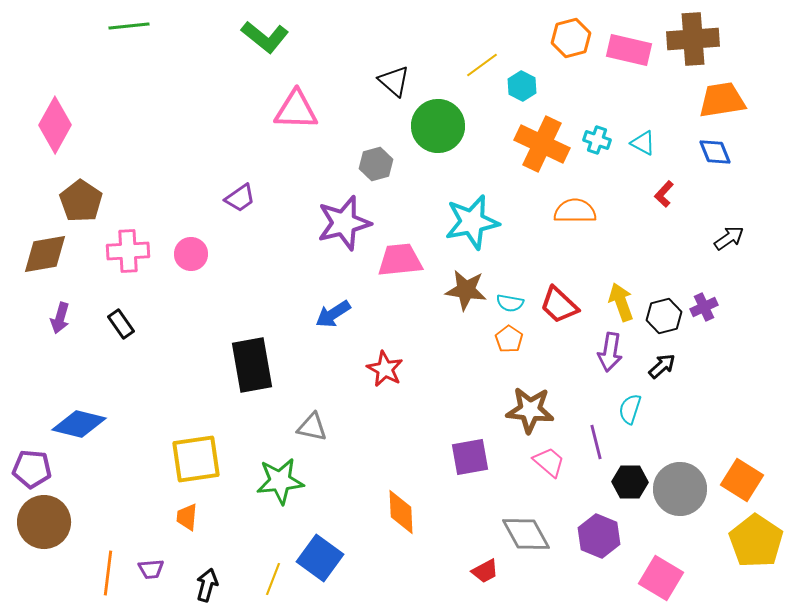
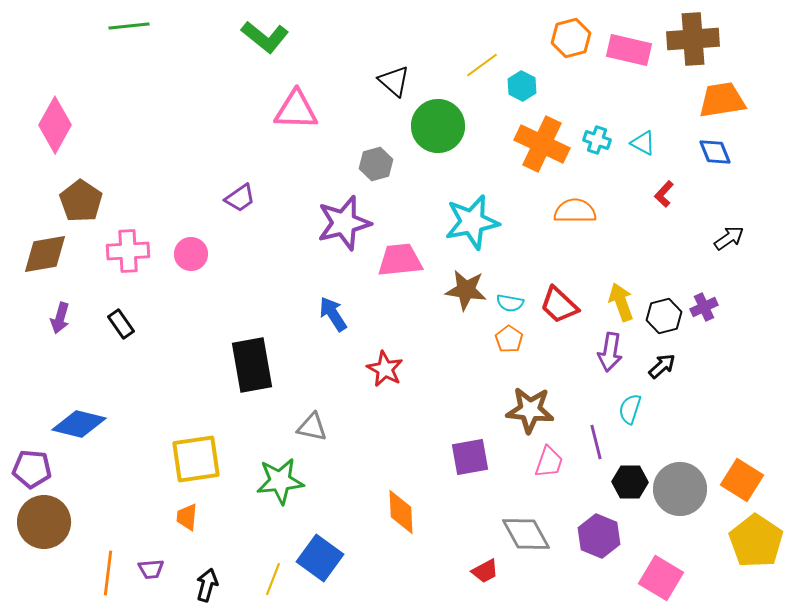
blue arrow at (333, 314): rotated 90 degrees clockwise
pink trapezoid at (549, 462): rotated 68 degrees clockwise
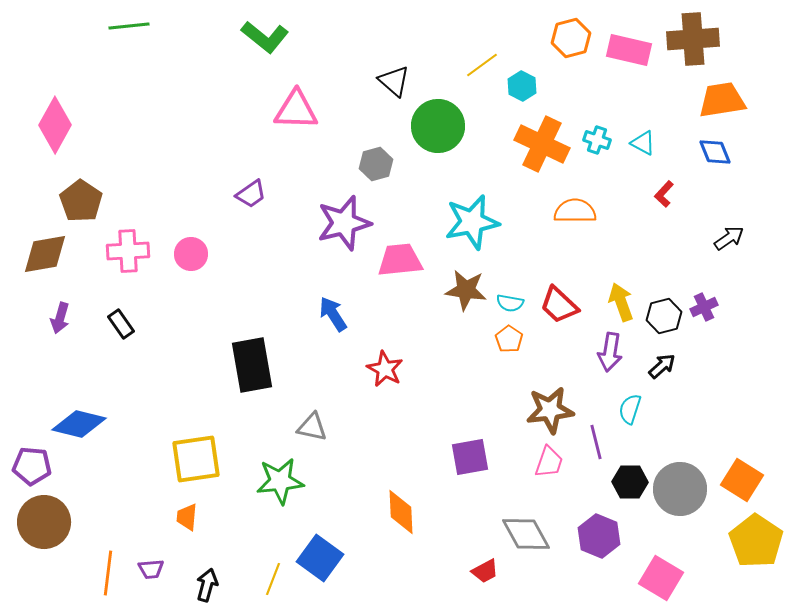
purple trapezoid at (240, 198): moved 11 px right, 4 px up
brown star at (530, 410): moved 20 px right; rotated 12 degrees counterclockwise
purple pentagon at (32, 469): moved 3 px up
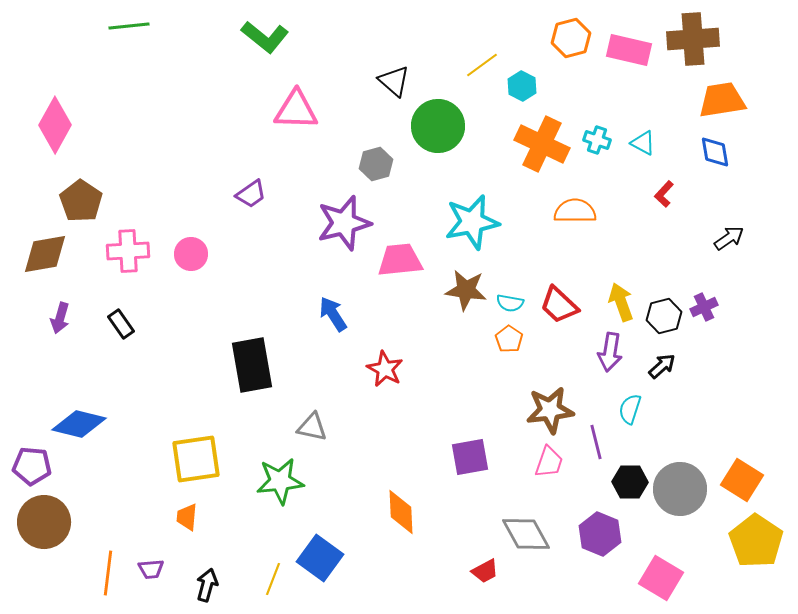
blue diamond at (715, 152): rotated 12 degrees clockwise
purple hexagon at (599, 536): moved 1 px right, 2 px up
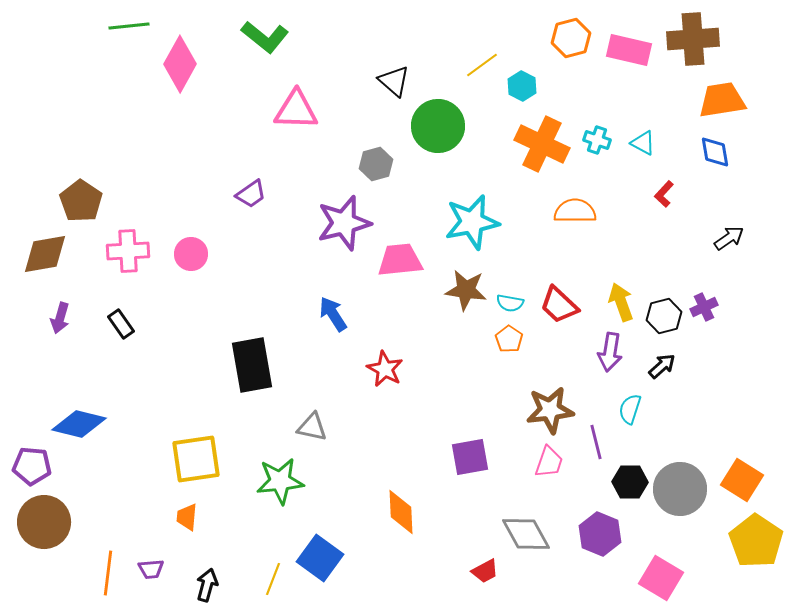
pink diamond at (55, 125): moved 125 px right, 61 px up
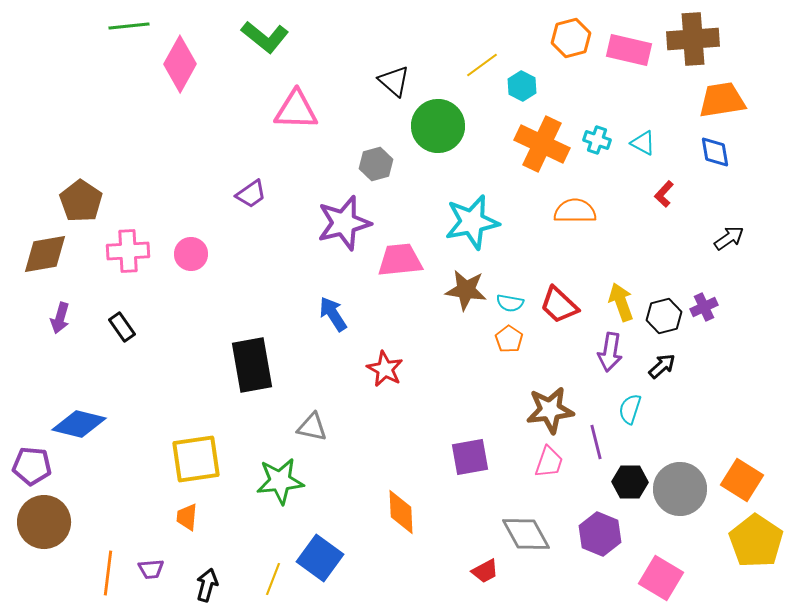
black rectangle at (121, 324): moved 1 px right, 3 px down
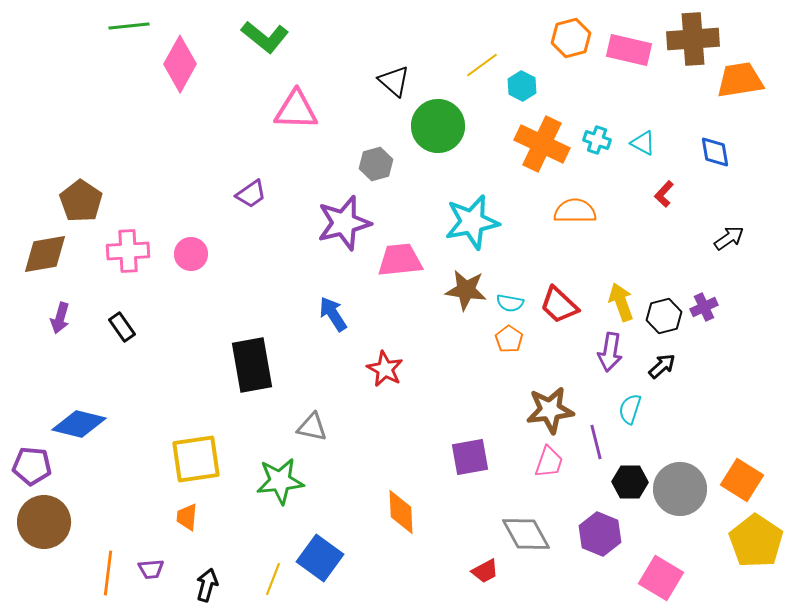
orange trapezoid at (722, 100): moved 18 px right, 20 px up
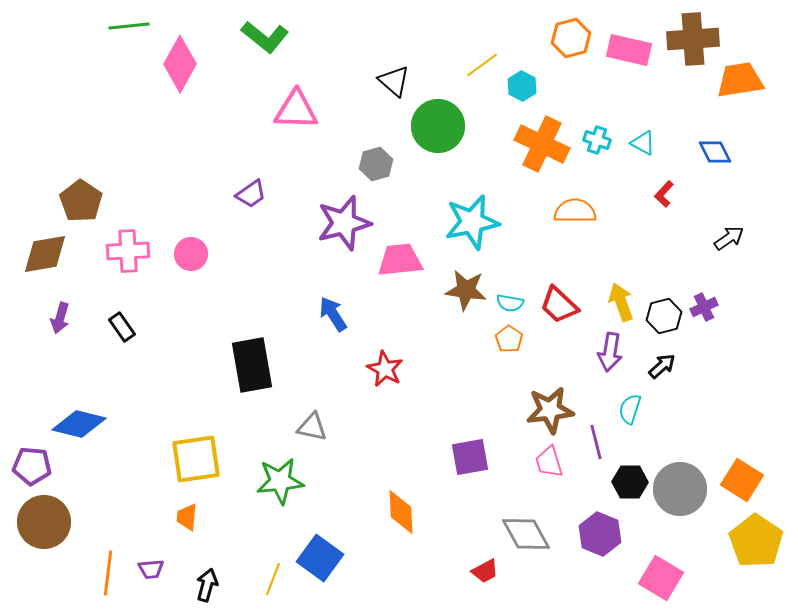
blue diamond at (715, 152): rotated 16 degrees counterclockwise
pink trapezoid at (549, 462): rotated 144 degrees clockwise
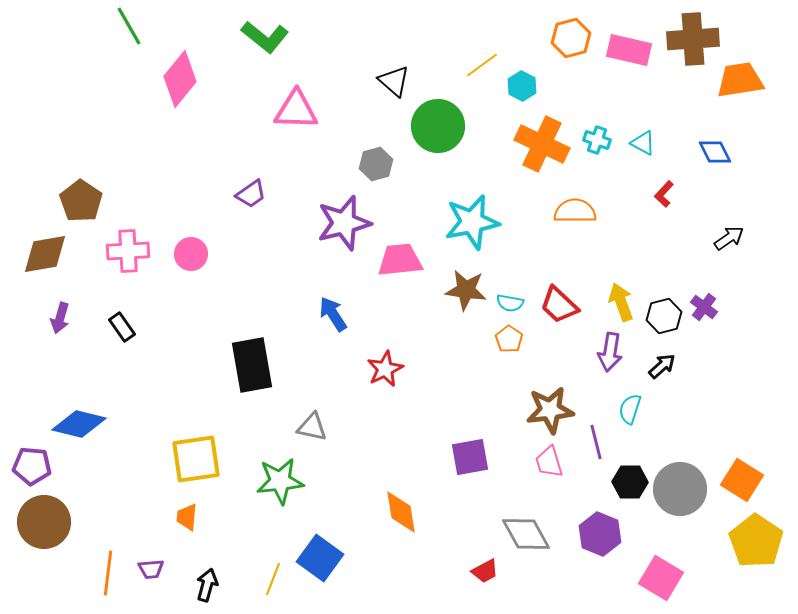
green line at (129, 26): rotated 66 degrees clockwise
pink diamond at (180, 64): moved 15 px down; rotated 10 degrees clockwise
purple cross at (704, 307): rotated 28 degrees counterclockwise
red star at (385, 369): rotated 18 degrees clockwise
orange diamond at (401, 512): rotated 6 degrees counterclockwise
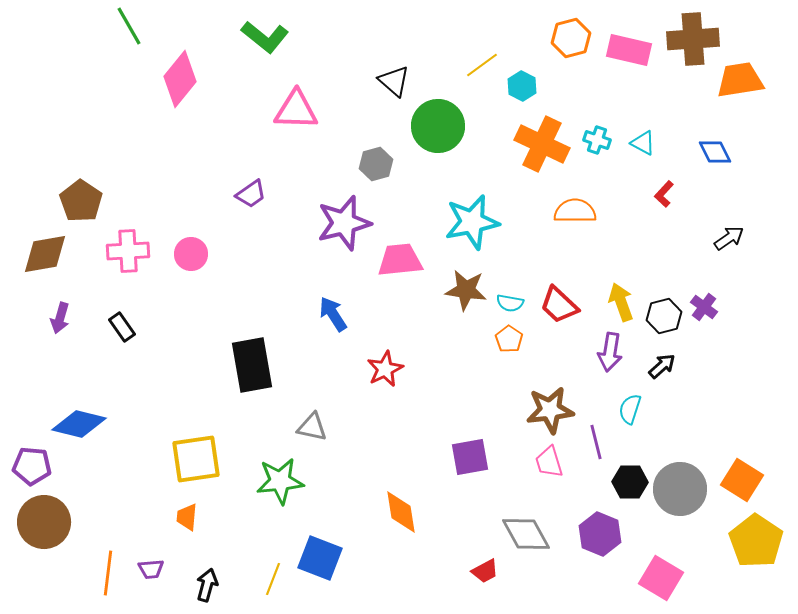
blue square at (320, 558): rotated 15 degrees counterclockwise
